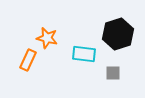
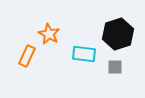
orange star: moved 2 px right, 4 px up; rotated 15 degrees clockwise
orange rectangle: moved 1 px left, 4 px up
gray square: moved 2 px right, 6 px up
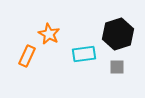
cyan rectangle: rotated 15 degrees counterclockwise
gray square: moved 2 px right
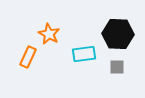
black hexagon: rotated 20 degrees clockwise
orange rectangle: moved 1 px right, 1 px down
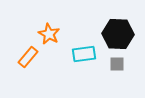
orange rectangle: rotated 15 degrees clockwise
gray square: moved 3 px up
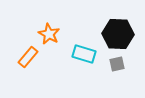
cyan rectangle: rotated 25 degrees clockwise
gray square: rotated 14 degrees counterclockwise
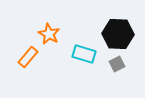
gray square: rotated 14 degrees counterclockwise
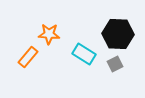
orange star: rotated 25 degrees counterclockwise
cyan rectangle: rotated 15 degrees clockwise
gray square: moved 2 px left
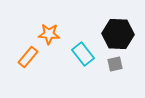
cyan rectangle: moved 1 px left; rotated 20 degrees clockwise
gray square: rotated 14 degrees clockwise
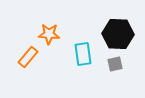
cyan rectangle: rotated 30 degrees clockwise
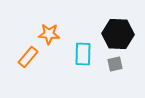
cyan rectangle: rotated 10 degrees clockwise
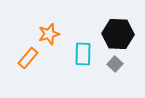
orange star: rotated 20 degrees counterclockwise
orange rectangle: moved 1 px down
gray square: rotated 35 degrees counterclockwise
